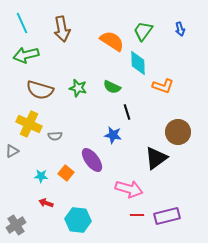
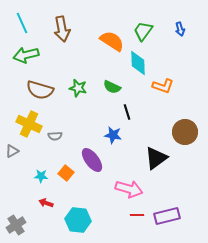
brown circle: moved 7 px right
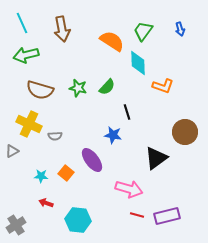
green semicircle: moved 5 px left; rotated 72 degrees counterclockwise
red line: rotated 16 degrees clockwise
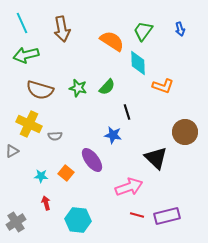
black triangle: rotated 40 degrees counterclockwise
pink arrow: moved 2 px up; rotated 36 degrees counterclockwise
red arrow: rotated 56 degrees clockwise
gray cross: moved 3 px up
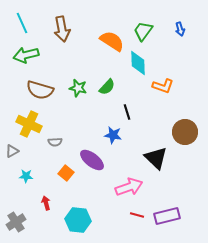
gray semicircle: moved 6 px down
purple ellipse: rotated 15 degrees counterclockwise
cyan star: moved 15 px left
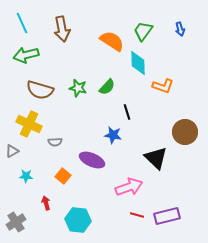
purple ellipse: rotated 15 degrees counterclockwise
orange square: moved 3 px left, 3 px down
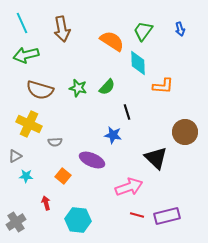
orange L-shape: rotated 15 degrees counterclockwise
gray triangle: moved 3 px right, 5 px down
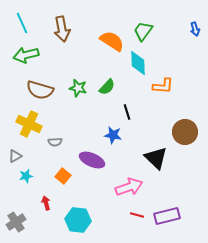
blue arrow: moved 15 px right
cyan star: rotated 16 degrees counterclockwise
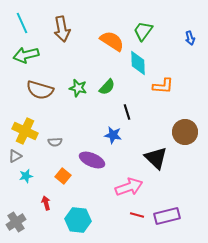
blue arrow: moved 5 px left, 9 px down
yellow cross: moved 4 px left, 7 px down
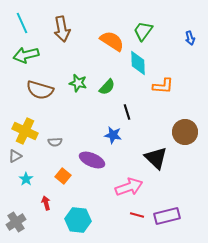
green star: moved 5 px up
cyan star: moved 3 px down; rotated 24 degrees counterclockwise
